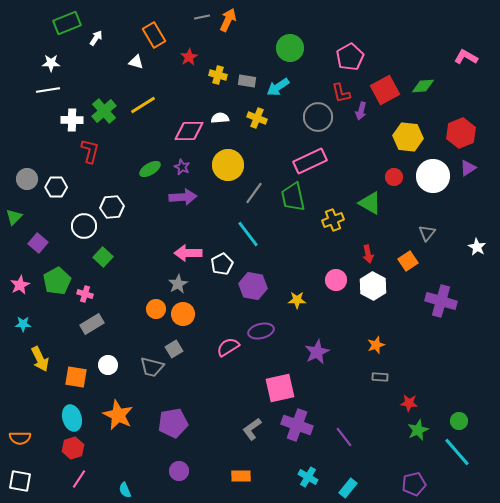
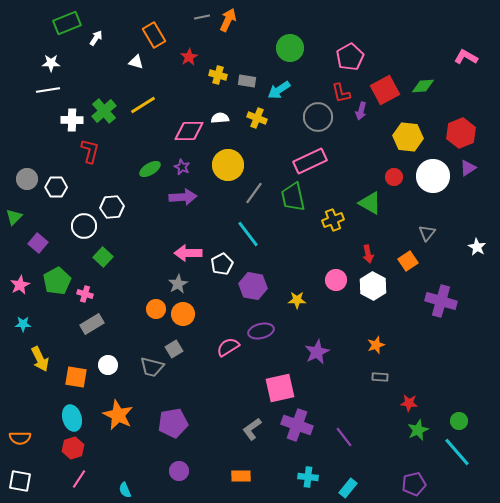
cyan arrow at (278, 87): moved 1 px right, 3 px down
cyan cross at (308, 477): rotated 24 degrees counterclockwise
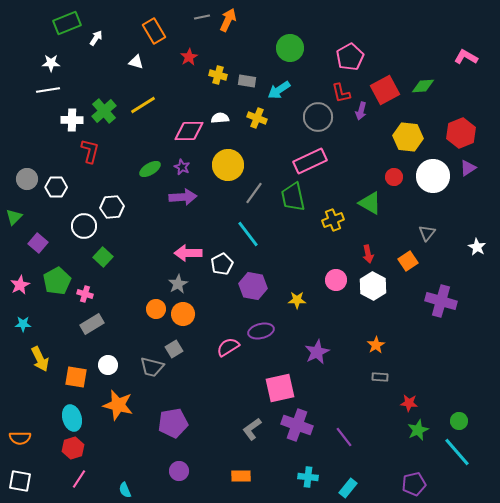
orange rectangle at (154, 35): moved 4 px up
orange star at (376, 345): rotated 12 degrees counterclockwise
orange star at (118, 415): moved 10 px up; rotated 12 degrees counterclockwise
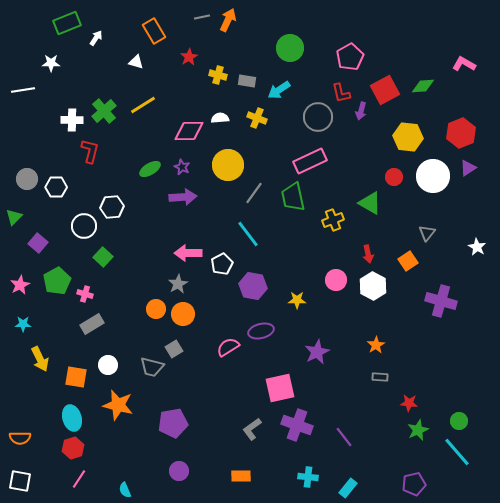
pink L-shape at (466, 57): moved 2 px left, 7 px down
white line at (48, 90): moved 25 px left
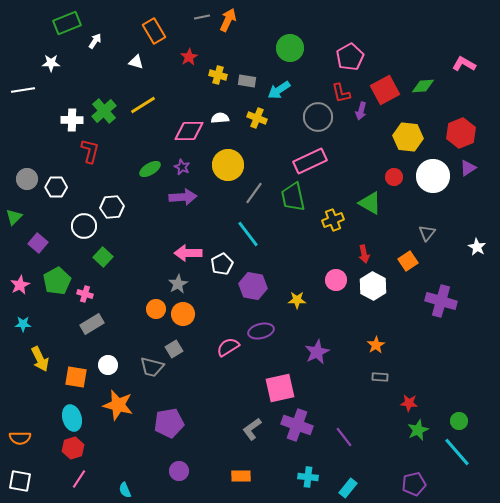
white arrow at (96, 38): moved 1 px left, 3 px down
red arrow at (368, 254): moved 4 px left
purple pentagon at (173, 423): moved 4 px left
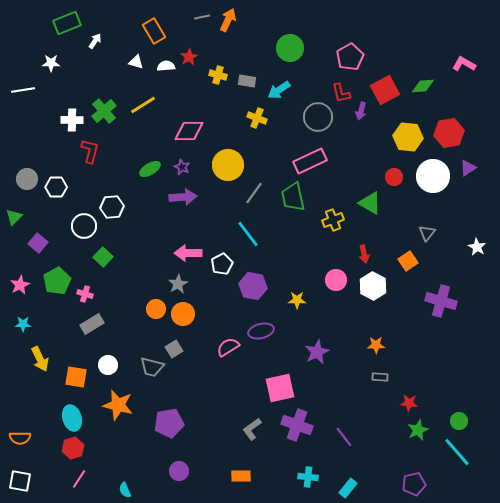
white semicircle at (220, 118): moved 54 px left, 52 px up
red hexagon at (461, 133): moved 12 px left; rotated 12 degrees clockwise
orange star at (376, 345): rotated 30 degrees clockwise
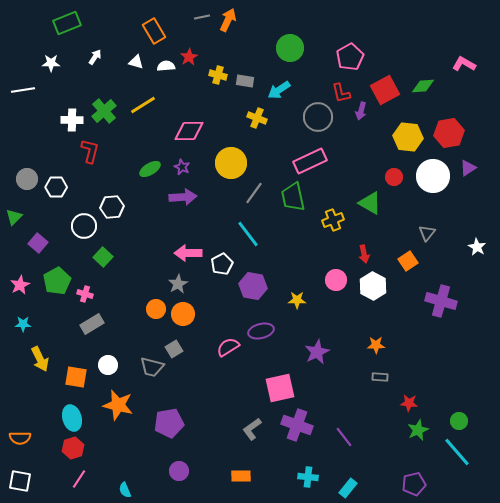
white arrow at (95, 41): moved 16 px down
gray rectangle at (247, 81): moved 2 px left
yellow circle at (228, 165): moved 3 px right, 2 px up
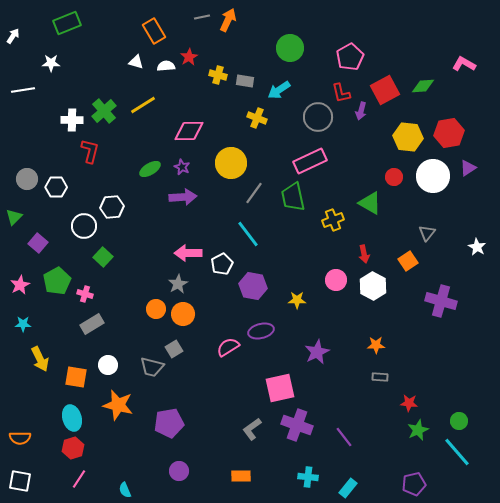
white arrow at (95, 57): moved 82 px left, 21 px up
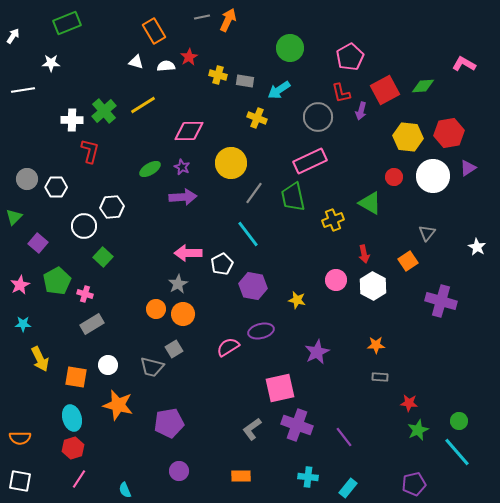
yellow star at (297, 300): rotated 12 degrees clockwise
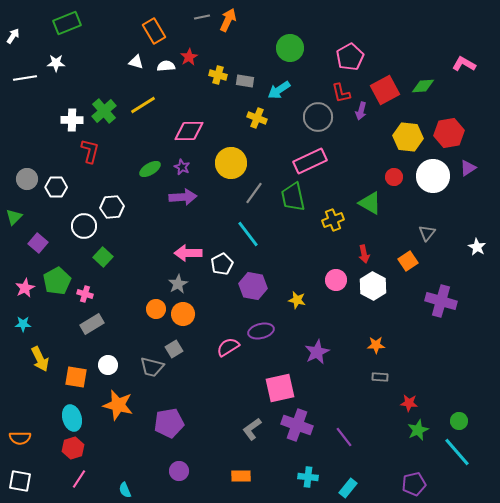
white star at (51, 63): moved 5 px right
white line at (23, 90): moved 2 px right, 12 px up
pink star at (20, 285): moved 5 px right, 3 px down
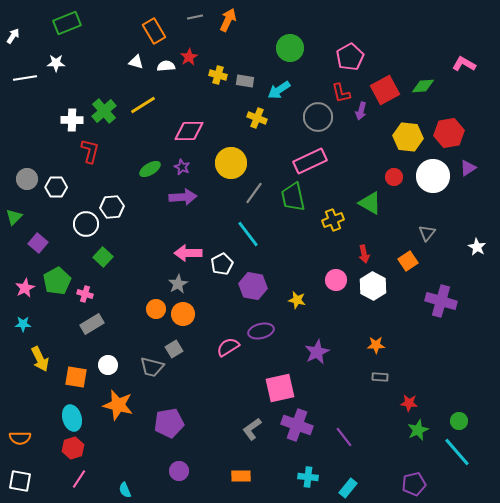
gray line at (202, 17): moved 7 px left
white circle at (84, 226): moved 2 px right, 2 px up
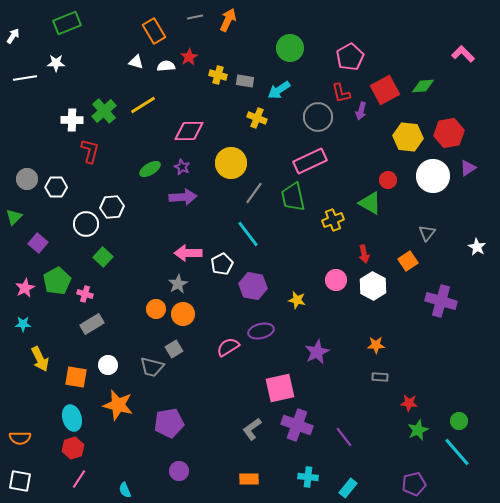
pink L-shape at (464, 64): moved 1 px left, 10 px up; rotated 15 degrees clockwise
red circle at (394, 177): moved 6 px left, 3 px down
orange rectangle at (241, 476): moved 8 px right, 3 px down
